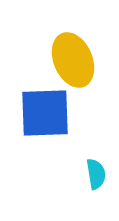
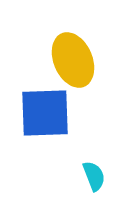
cyan semicircle: moved 2 px left, 2 px down; rotated 12 degrees counterclockwise
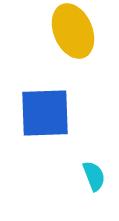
yellow ellipse: moved 29 px up
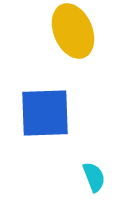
cyan semicircle: moved 1 px down
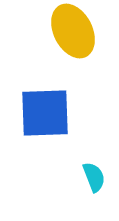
yellow ellipse: rotated 4 degrees counterclockwise
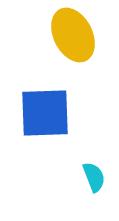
yellow ellipse: moved 4 px down
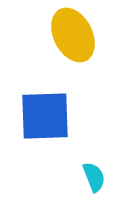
blue square: moved 3 px down
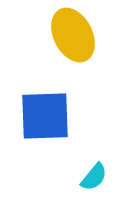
cyan semicircle: rotated 60 degrees clockwise
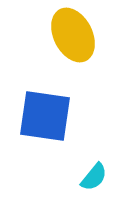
blue square: rotated 10 degrees clockwise
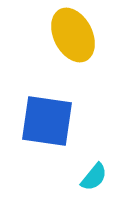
blue square: moved 2 px right, 5 px down
